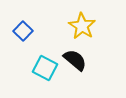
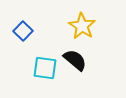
cyan square: rotated 20 degrees counterclockwise
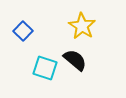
cyan square: rotated 10 degrees clockwise
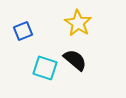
yellow star: moved 4 px left, 3 px up
blue square: rotated 24 degrees clockwise
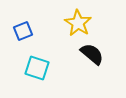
black semicircle: moved 17 px right, 6 px up
cyan square: moved 8 px left
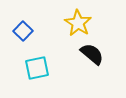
blue square: rotated 24 degrees counterclockwise
cyan square: rotated 30 degrees counterclockwise
